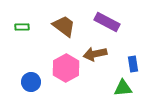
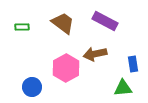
purple rectangle: moved 2 px left, 1 px up
brown trapezoid: moved 1 px left, 3 px up
blue circle: moved 1 px right, 5 px down
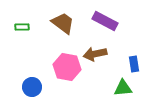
blue rectangle: moved 1 px right
pink hexagon: moved 1 px right, 1 px up; rotated 20 degrees counterclockwise
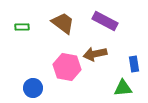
blue circle: moved 1 px right, 1 px down
